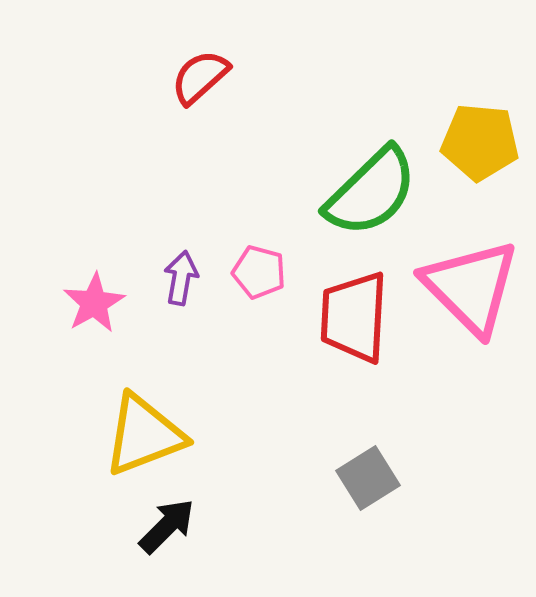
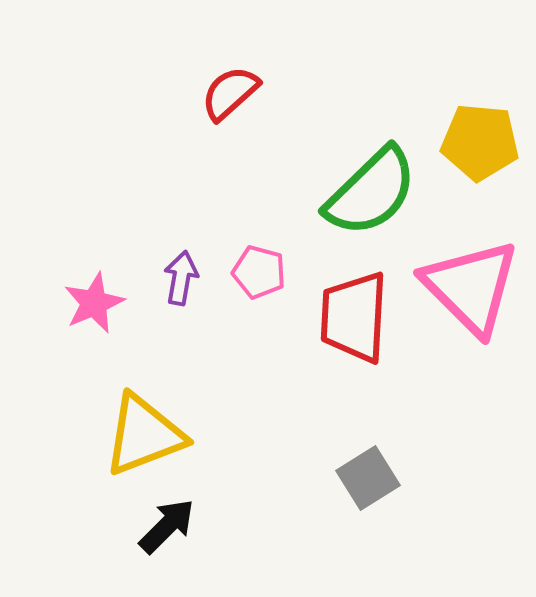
red semicircle: moved 30 px right, 16 px down
pink star: rotated 6 degrees clockwise
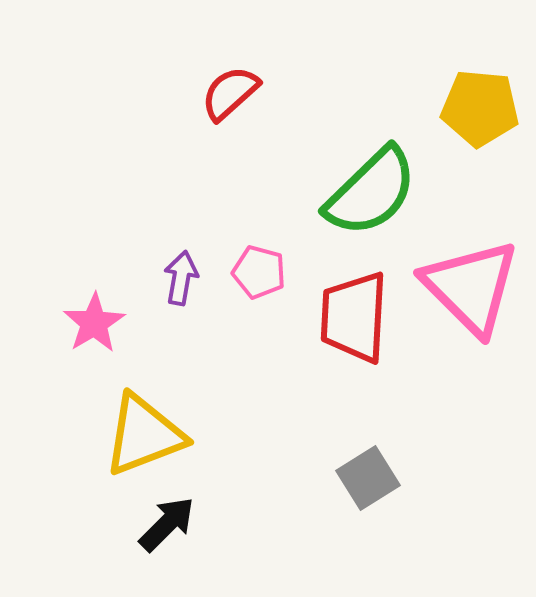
yellow pentagon: moved 34 px up
pink star: moved 20 px down; rotated 8 degrees counterclockwise
black arrow: moved 2 px up
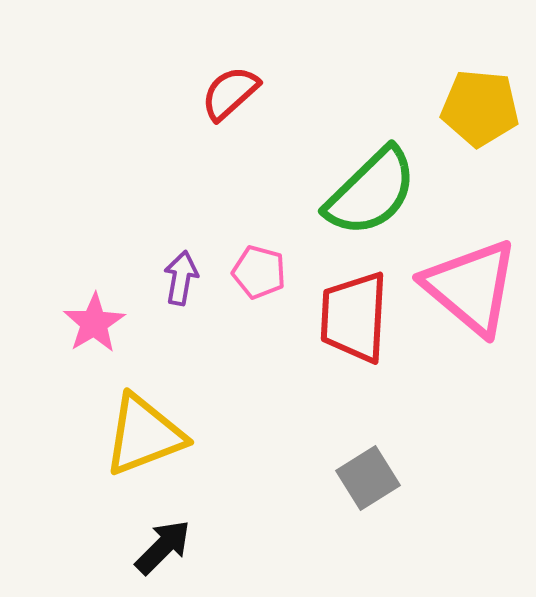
pink triangle: rotated 5 degrees counterclockwise
black arrow: moved 4 px left, 23 px down
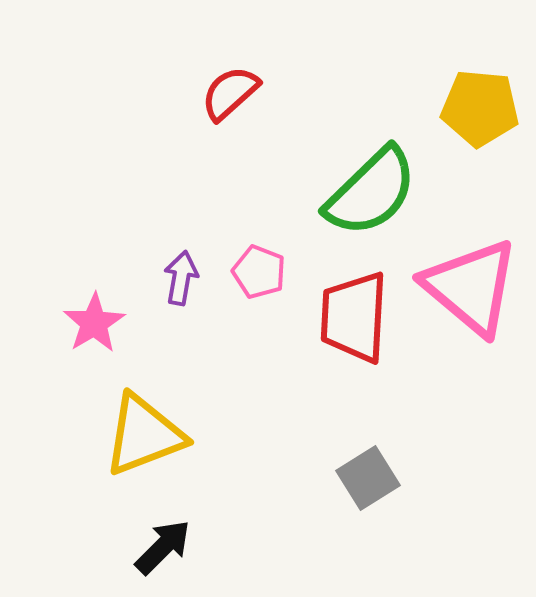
pink pentagon: rotated 6 degrees clockwise
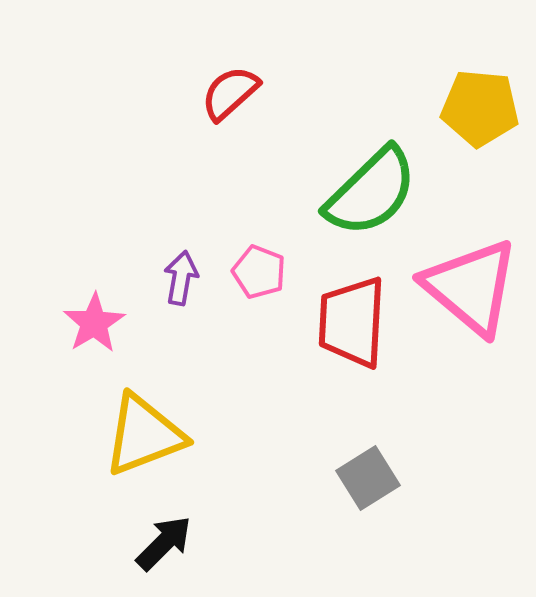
red trapezoid: moved 2 px left, 5 px down
black arrow: moved 1 px right, 4 px up
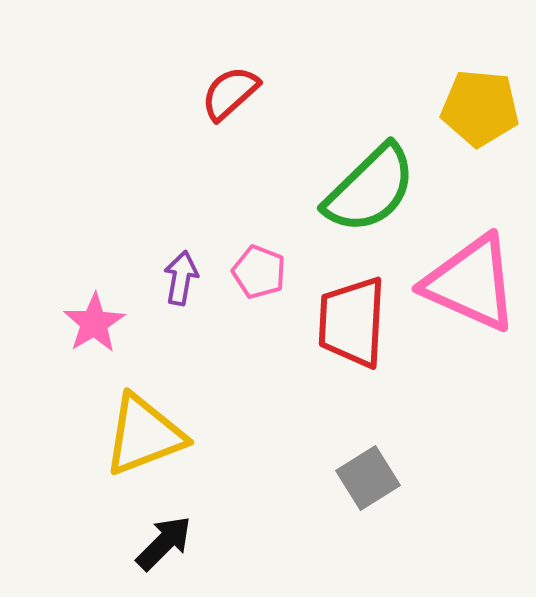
green semicircle: moved 1 px left, 3 px up
pink triangle: moved 4 px up; rotated 16 degrees counterclockwise
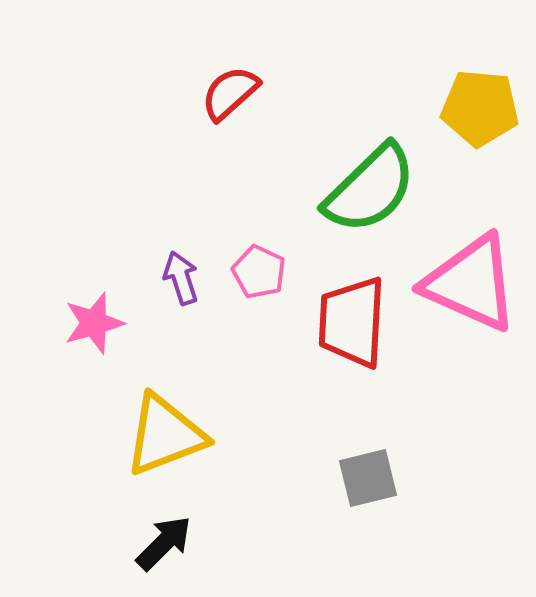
pink pentagon: rotated 4 degrees clockwise
purple arrow: rotated 28 degrees counterclockwise
pink star: rotated 16 degrees clockwise
yellow triangle: moved 21 px right
gray square: rotated 18 degrees clockwise
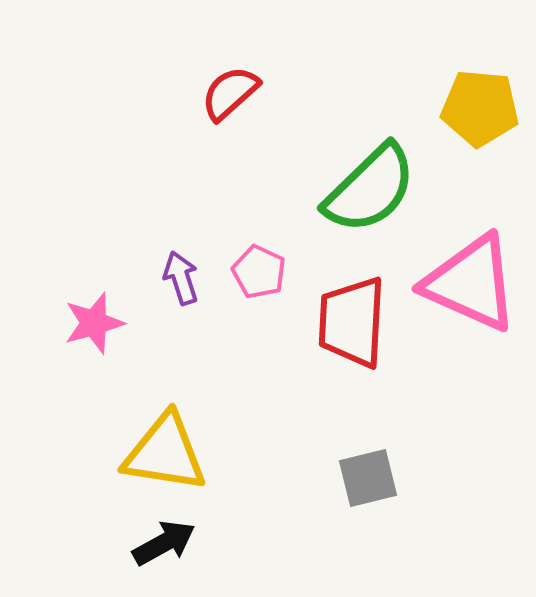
yellow triangle: moved 18 px down; rotated 30 degrees clockwise
black arrow: rotated 16 degrees clockwise
